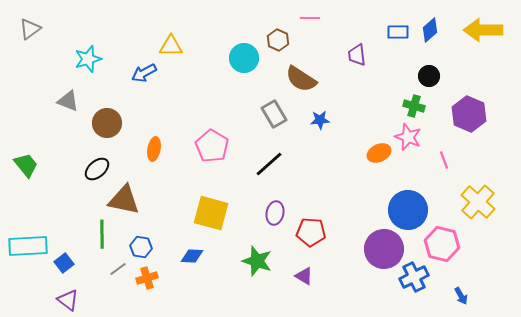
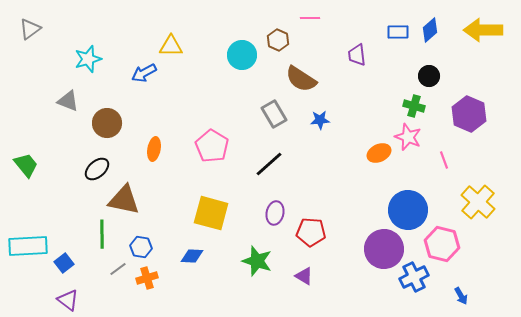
cyan circle at (244, 58): moved 2 px left, 3 px up
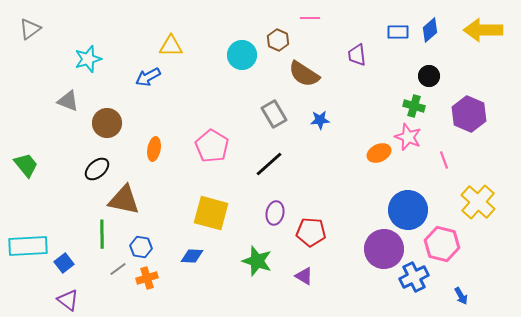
blue arrow at (144, 73): moved 4 px right, 4 px down
brown semicircle at (301, 79): moved 3 px right, 5 px up
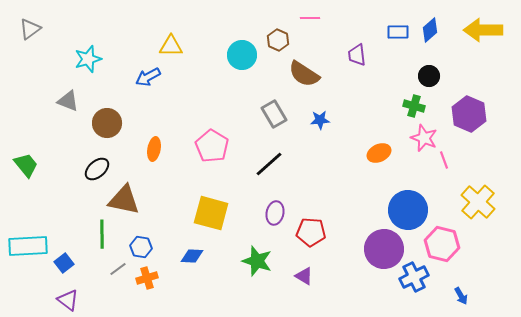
pink star at (408, 137): moved 16 px right, 1 px down
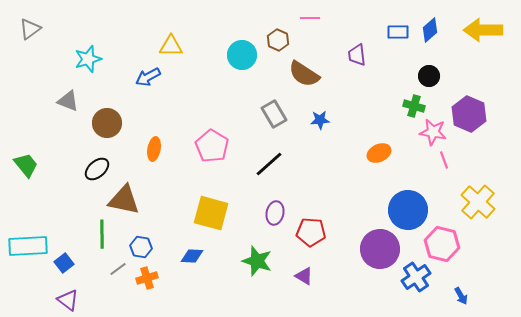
pink star at (424, 138): moved 9 px right, 6 px up; rotated 12 degrees counterclockwise
purple circle at (384, 249): moved 4 px left
blue cross at (414, 277): moved 2 px right; rotated 8 degrees counterclockwise
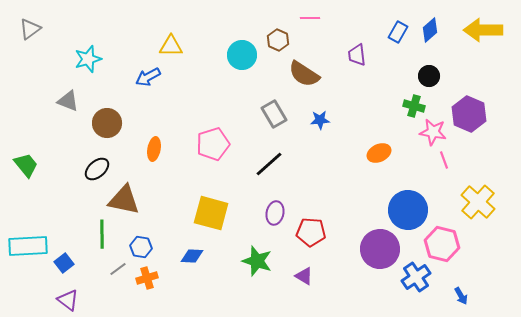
blue rectangle at (398, 32): rotated 60 degrees counterclockwise
pink pentagon at (212, 146): moved 1 px right, 2 px up; rotated 24 degrees clockwise
